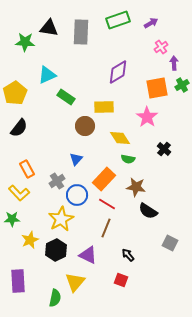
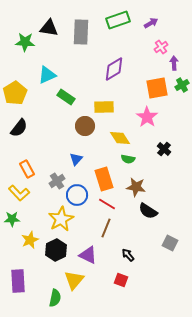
purple diamond at (118, 72): moved 4 px left, 3 px up
orange rectangle at (104, 179): rotated 60 degrees counterclockwise
yellow triangle at (75, 282): moved 1 px left, 2 px up
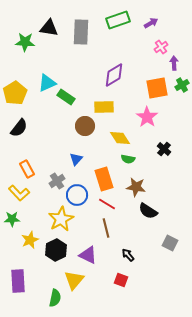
purple diamond at (114, 69): moved 6 px down
cyan triangle at (47, 75): moved 8 px down
brown line at (106, 228): rotated 36 degrees counterclockwise
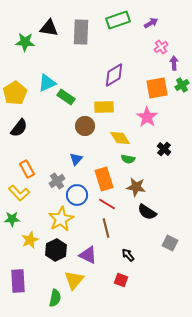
black semicircle at (148, 211): moved 1 px left, 1 px down
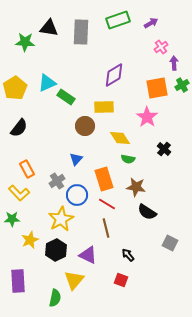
yellow pentagon at (15, 93): moved 5 px up
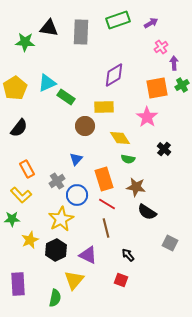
yellow L-shape at (19, 193): moved 2 px right, 2 px down
purple rectangle at (18, 281): moved 3 px down
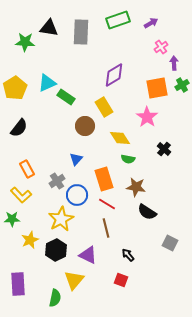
yellow rectangle at (104, 107): rotated 60 degrees clockwise
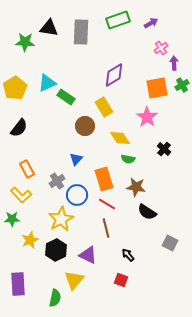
pink cross at (161, 47): moved 1 px down
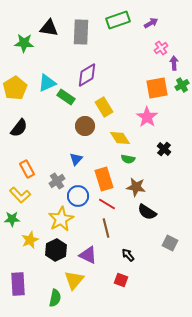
green star at (25, 42): moved 1 px left, 1 px down
purple diamond at (114, 75): moved 27 px left
yellow L-shape at (21, 195): moved 1 px left
blue circle at (77, 195): moved 1 px right, 1 px down
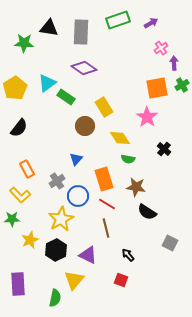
purple diamond at (87, 75): moved 3 px left, 7 px up; rotated 65 degrees clockwise
cyan triangle at (47, 83): rotated 12 degrees counterclockwise
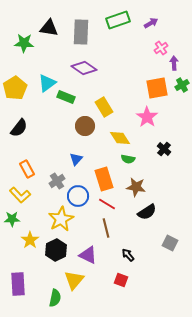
green rectangle at (66, 97): rotated 12 degrees counterclockwise
black semicircle at (147, 212): rotated 66 degrees counterclockwise
yellow star at (30, 240): rotated 12 degrees counterclockwise
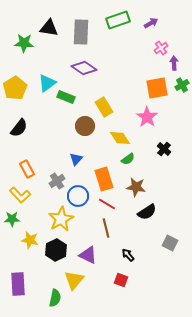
green semicircle at (128, 159): rotated 48 degrees counterclockwise
yellow star at (30, 240): rotated 24 degrees counterclockwise
